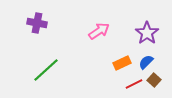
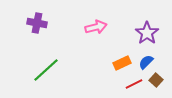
pink arrow: moved 3 px left, 4 px up; rotated 20 degrees clockwise
brown square: moved 2 px right
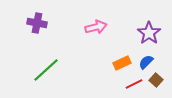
purple star: moved 2 px right
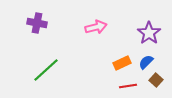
red line: moved 6 px left, 2 px down; rotated 18 degrees clockwise
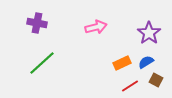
blue semicircle: rotated 14 degrees clockwise
green line: moved 4 px left, 7 px up
brown square: rotated 16 degrees counterclockwise
red line: moved 2 px right; rotated 24 degrees counterclockwise
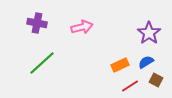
pink arrow: moved 14 px left
orange rectangle: moved 2 px left, 2 px down
